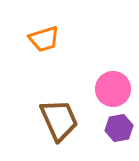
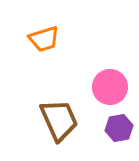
pink circle: moved 3 px left, 2 px up
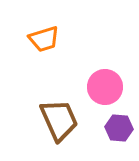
pink circle: moved 5 px left
purple hexagon: rotated 16 degrees clockwise
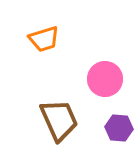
pink circle: moved 8 px up
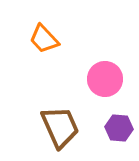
orange trapezoid: rotated 64 degrees clockwise
brown trapezoid: moved 1 px right, 7 px down
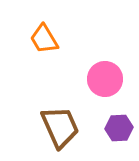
orange trapezoid: rotated 12 degrees clockwise
purple hexagon: rotated 8 degrees counterclockwise
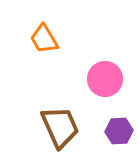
purple hexagon: moved 3 px down
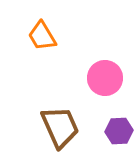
orange trapezoid: moved 2 px left, 3 px up
pink circle: moved 1 px up
